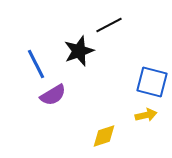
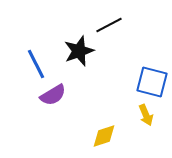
yellow arrow: rotated 80 degrees clockwise
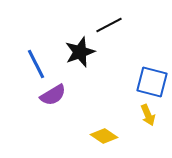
black star: moved 1 px right, 1 px down
yellow arrow: moved 2 px right
yellow diamond: rotated 52 degrees clockwise
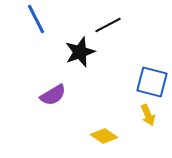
black line: moved 1 px left
blue line: moved 45 px up
